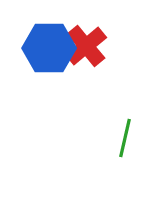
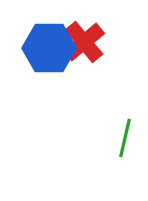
red cross: moved 2 px left, 4 px up
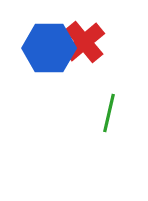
green line: moved 16 px left, 25 px up
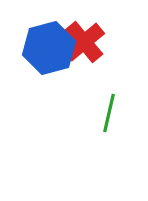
blue hexagon: rotated 15 degrees counterclockwise
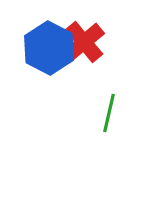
blue hexagon: rotated 18 degrees counterclockwise
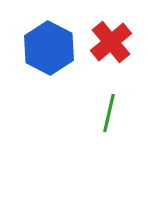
red cross: moved 27 px right
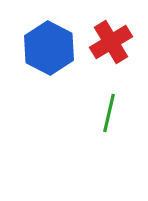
red cross: rotated 9 degrees clockwise
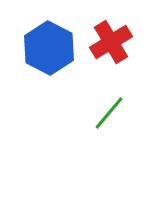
green line: rotated 27 degrees clockwise
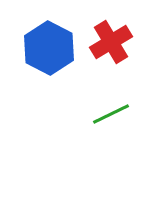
green line: moved 2 px right, 1 px down; rotated 24 degrees clockwise
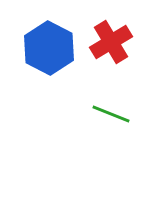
green line: rotated 48 degrees clockwise
